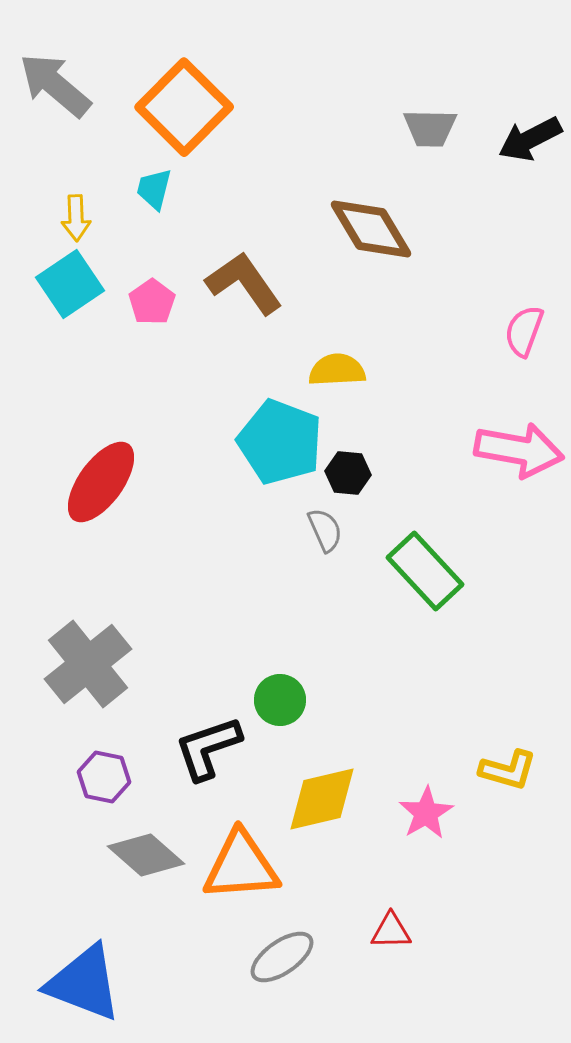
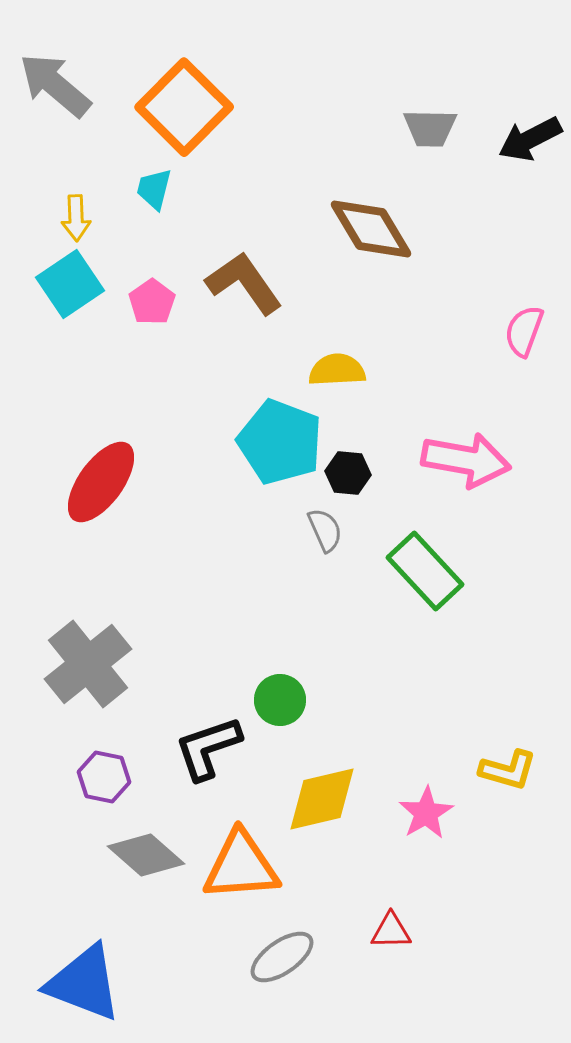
pink arrow: moved 53 px left, 10 px down
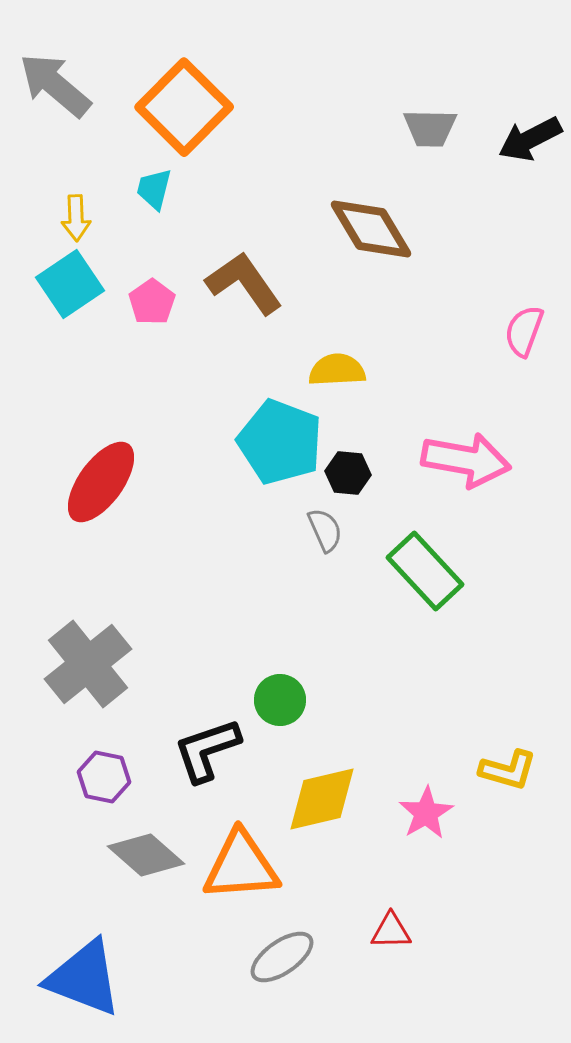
black L-shape: moved 1 px left, 2 px down
blue triangle: moved 5 px up
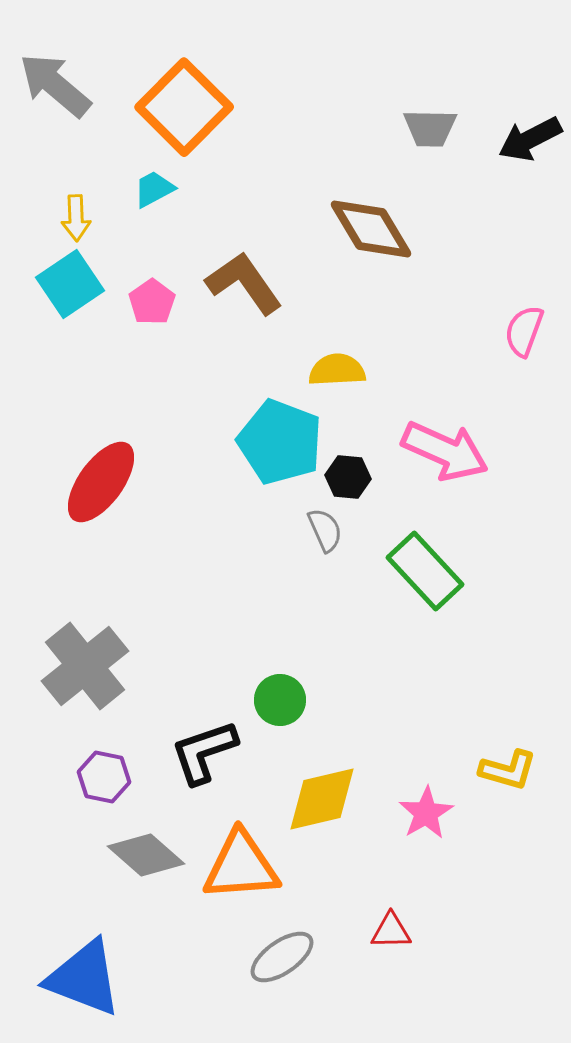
cyan trapezoid: rotated 48 degrees clockwise
pink arrow: moved 21 px left, 9 px up; rotated 14 degrees clockwise
black hexagon: moved 4 px down
gray cross: moved 3 px left, 2 px down
black L-shape: moved 3 px left, 2 px down
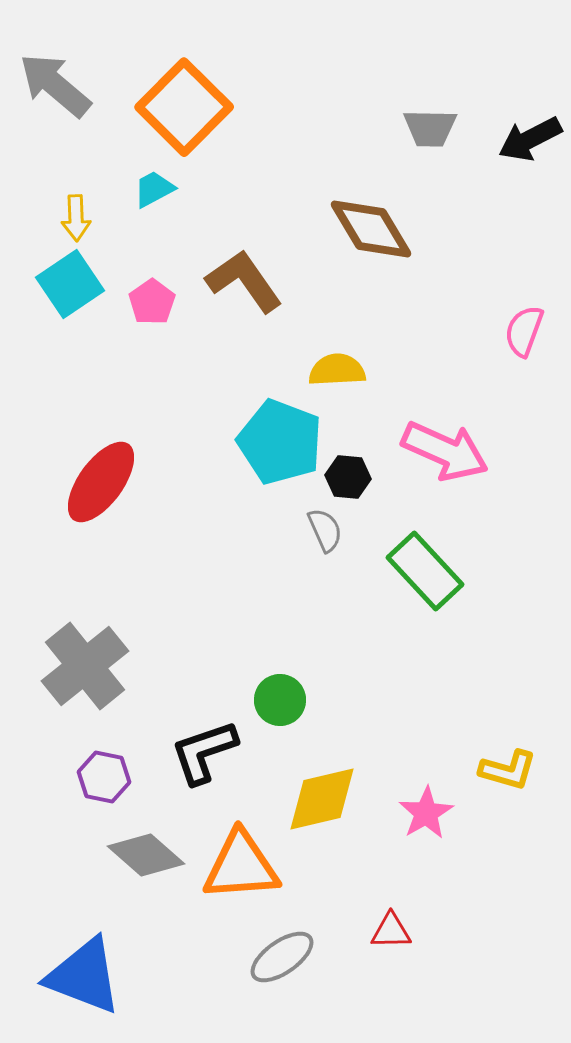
brown L-shape: moved 2 px up
blue triangle: moved 2 px up
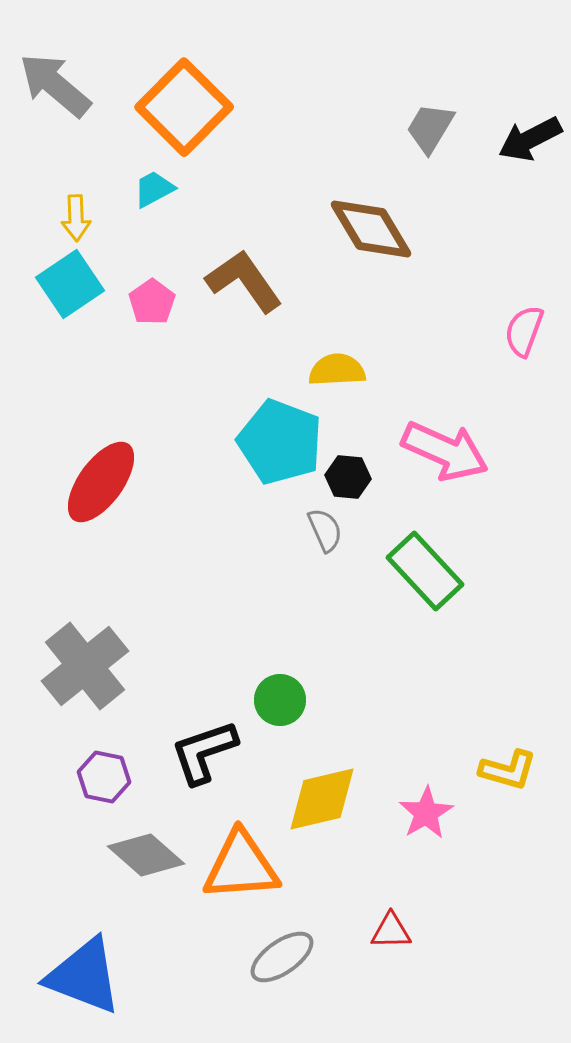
gray trapezoid: rotated 120 degrees clockwise
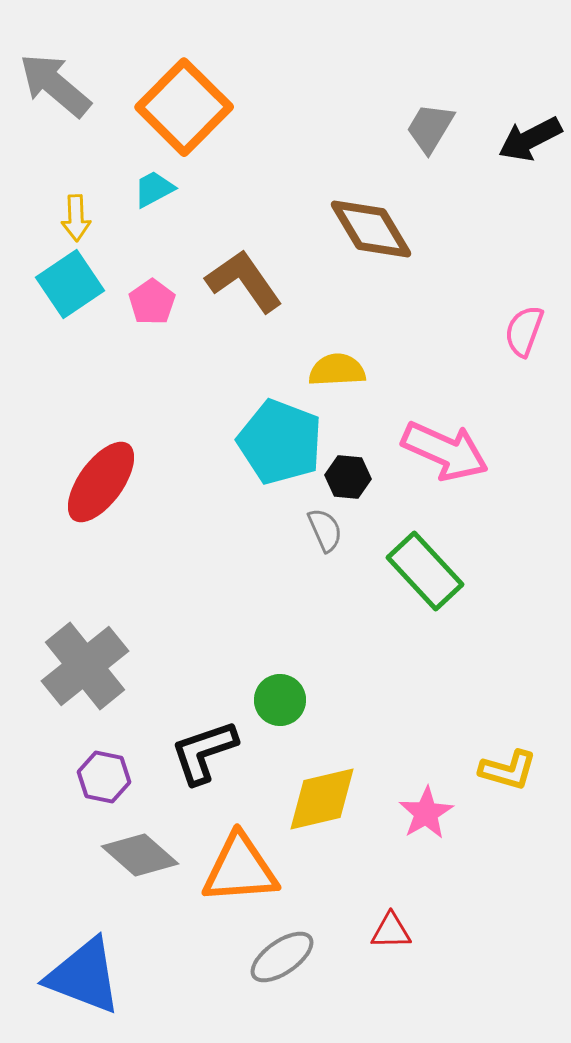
gray diamond: moved 6 px left
orange triangle: moved 1 px left, 3 px down
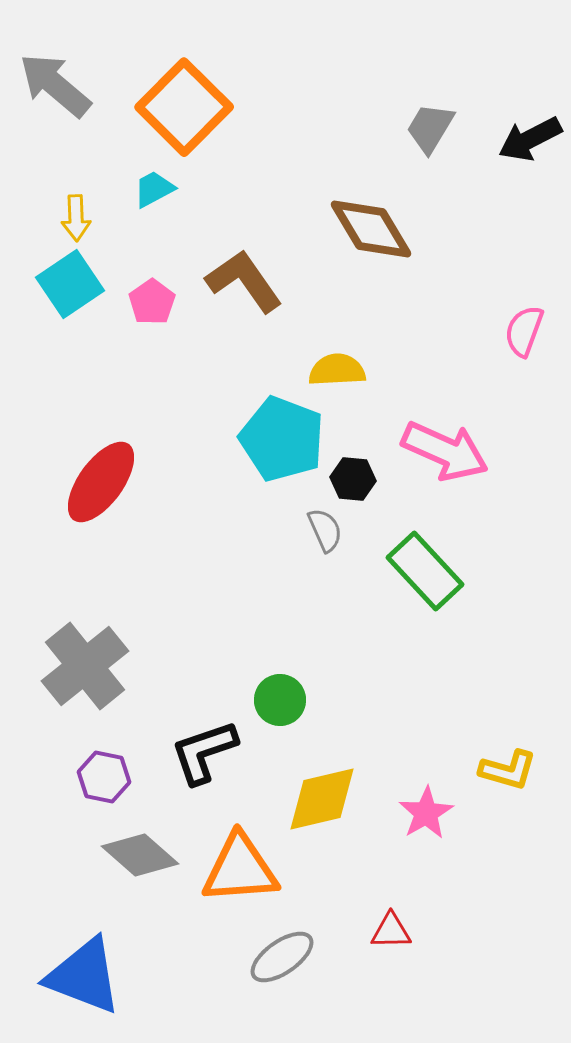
cyan pentagon: moved 2 px right, 3 px up
black hexagon: moved 5 px right, 2 px down
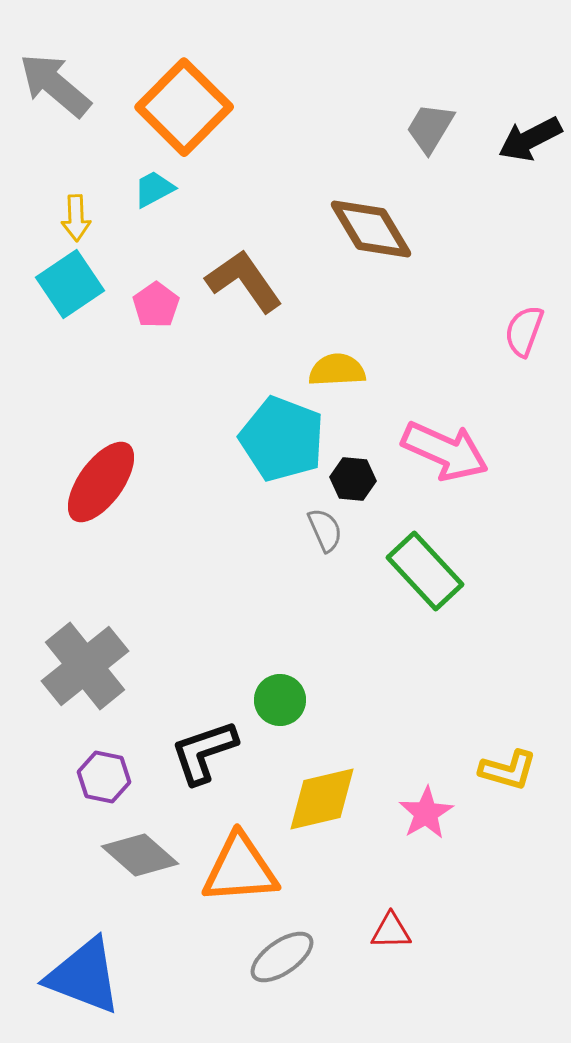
pink pentagon: moved 4 px right, 3 px down
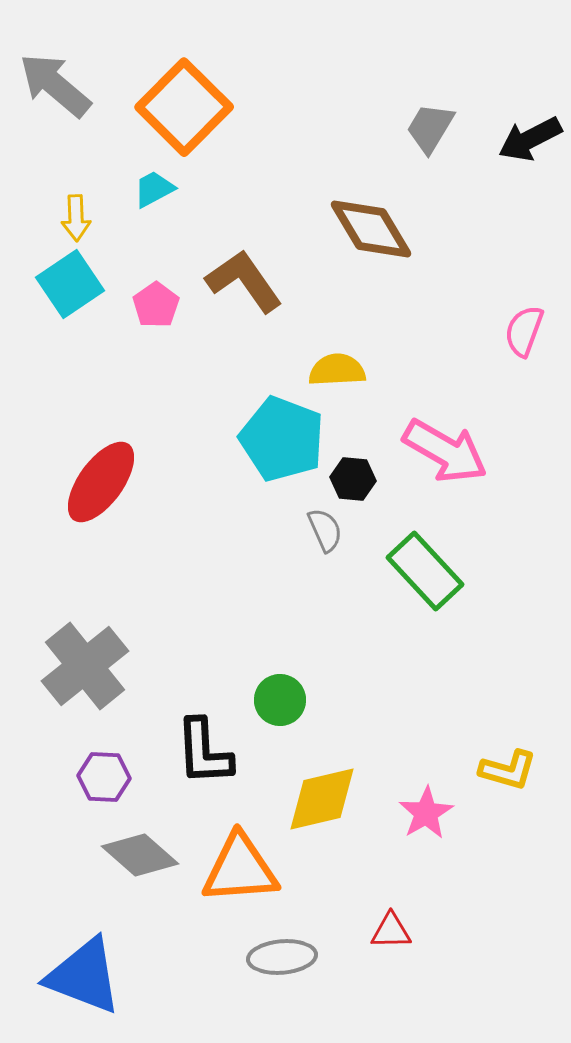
pink arrow: rotated 6 degrees clockwise
black L-shape: rotated 74 degrees counterclockwise
purple hexagon: rotated 9 degrees counterclockwise
gray ellipse: rotated 30 degrees clockwise
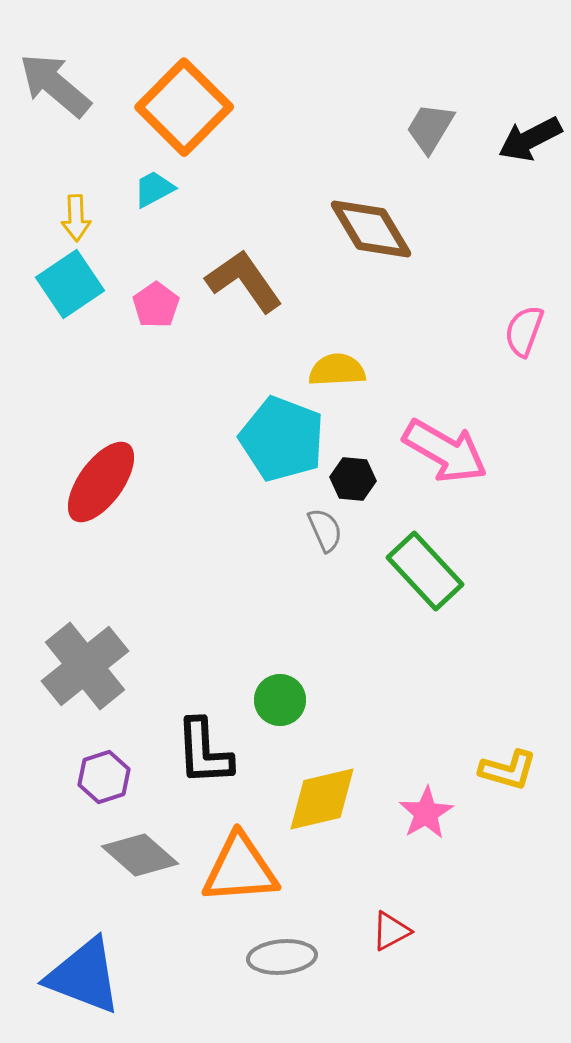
purple hexagon: rotated 21 degrees counterclockwise
red triangle: rotated 27 degrees counterclockwise
